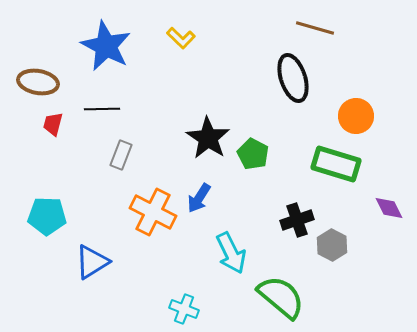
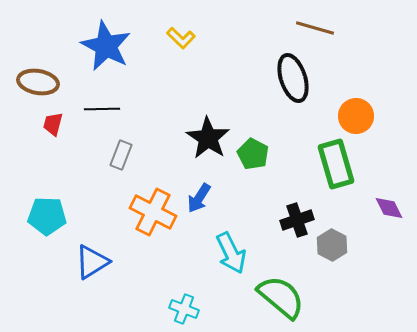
green rectangle: rotated 57 degrees clockwise
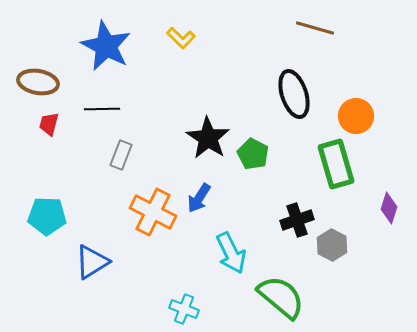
black ellipse: moved 1 px right, 16 px down
red trapezoid: moved 4 px left
purple diamond: rotated 44 degrees clockwise
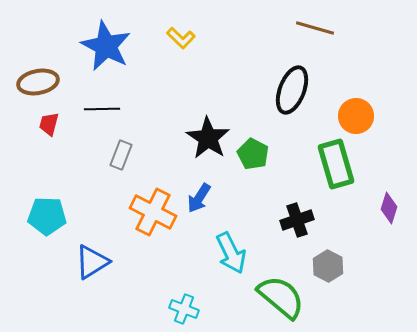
brown ellipse: rotated 21 degrees counterclockwise
black ellipse: moved 2 px left, 4 px up; rotated 39 degrees clockwise
gray hexagon: moved 4 px left, 21 px down
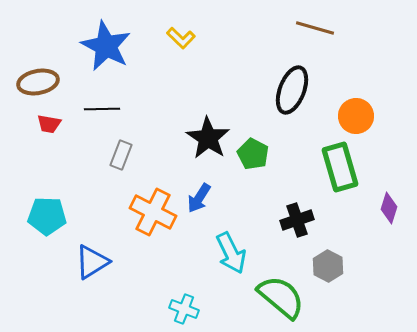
red trapezoid: rotated 95 degrees counterclockwise
green rectangle: moved 4 px right, 3 px down
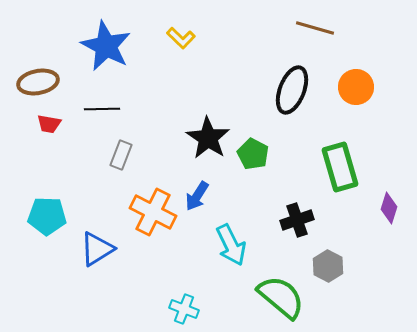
orange circle: moved 29 px up
blue arrow: moved 2 px left, 2 px up
cyan arrow: moved 8 px up
blue triangle: moved 5 px right, 13 px up
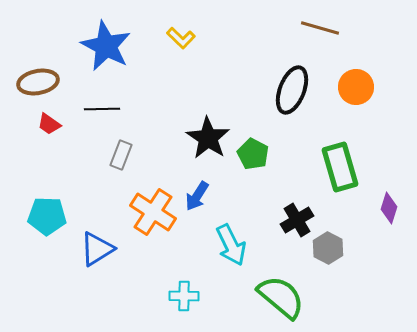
brown line: moved 5 px right
red trapezoid: rotated 25 degrees clockwise
orange cross: rotated 6 degrees clockwise
black cross: rotated 12 degrees counterclockwise
gray hexagon: moved 18 px up
cyan cross: moved 13 px up; rotated 20 degrees counterclockwise
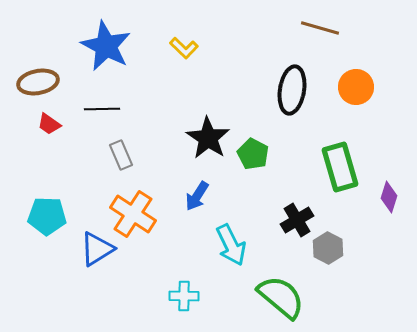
yellow L-shape: moved 3 px right, 10 px down
black ellipse: rotated 12 degrees counterclockwise
gray rectangle: rotated 44 degrees counterclockwise
purple diamond: moved 11 px up
orange cross: moved 20 px left, 2 px down
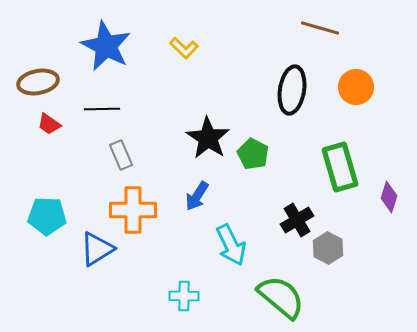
orange cross: moved 4 px up; rotated 33 degrees counterclockwise
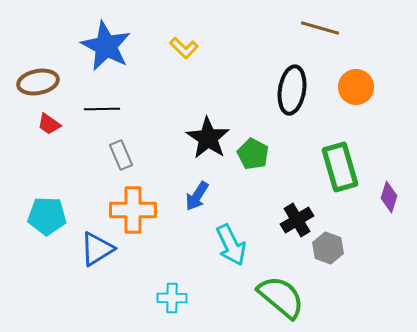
gray hexagon: rotated 8 degrees counterclockwise
cyan cross: moved 12 px left, 2 px down
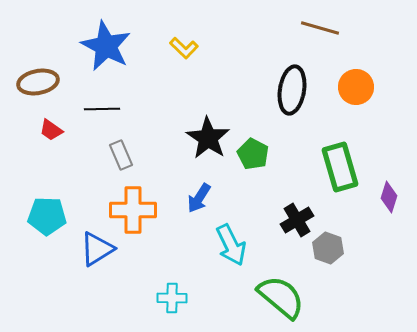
red trapezoid: moved 2 px right, 6 px down
blue arrow: moved 2 px right, 2 px down
